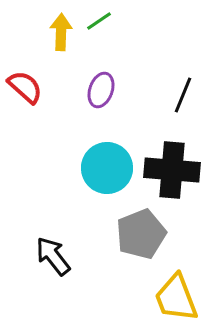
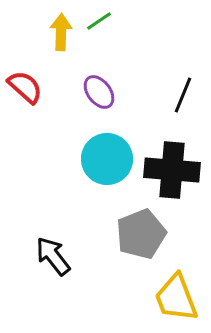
purple ellipse: moved 2 px left, 2 px down; rotated 56 degrees counterclockwise
cyan circle: moved 9 px up
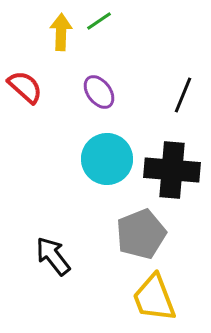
yellow trapezoid: moved 22 px left
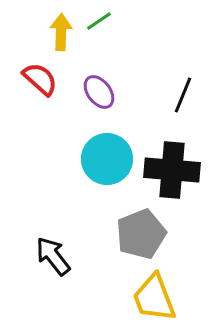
red semicircle: moved 15 px right, 8 px up
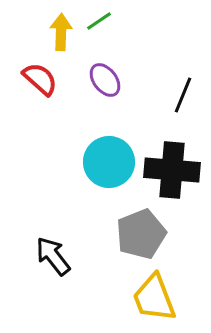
purple ellipse: moved 6 px right, 12 px up
cyan circle: moved 2 px right, 3 px down
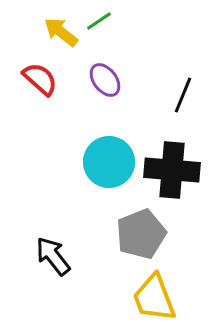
yellow arrow: rotated 54 degrees counterclockwise
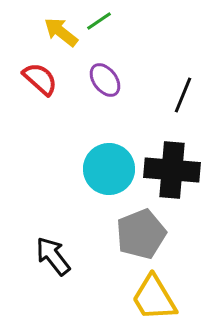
cyan circle: moved 7 px down
yellow trapezoid: rotated 10 degrees counterclockwise
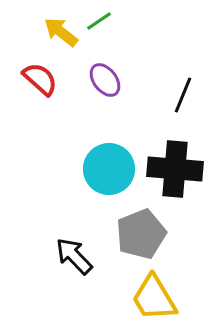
black cross: moved 3 px right, 1 px up
black arrow: moved 21 px right; rotated 6 degrees counterclockwise
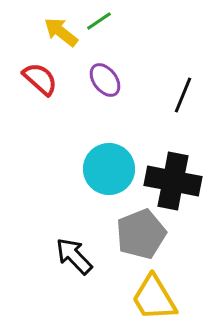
black cross: moved 2 px left, 12 px down; rotated 6 degrees clockwise
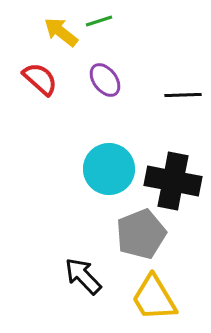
green line: rotated 16 degrees clockwise
black line: rotated 66 degrees clockwise
black arrow: moved 9 px right, 20 px down
